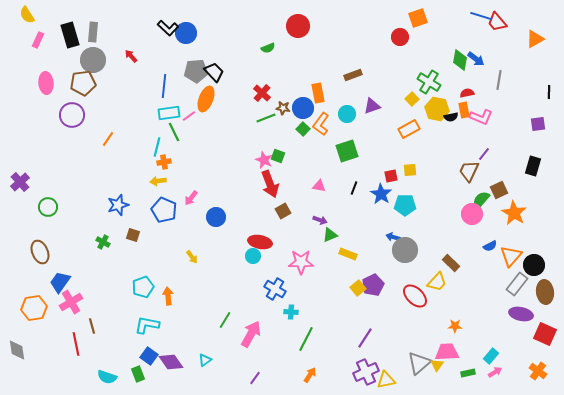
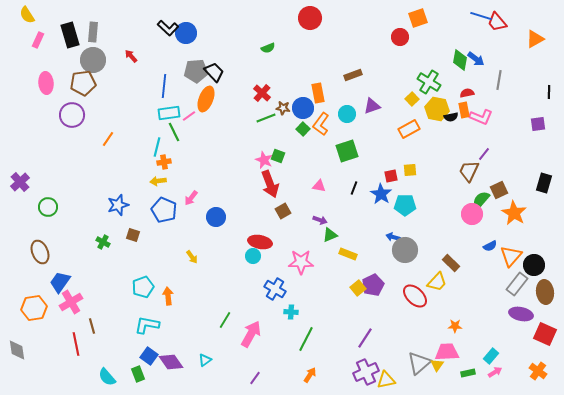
red circle at (298, 26): moved 12 px right, 8 px up
black rectangle at (533, 166): moved 11 px right, 17 px down
cyan semicircle at (107, 377): rotated 30 degrees clockwise
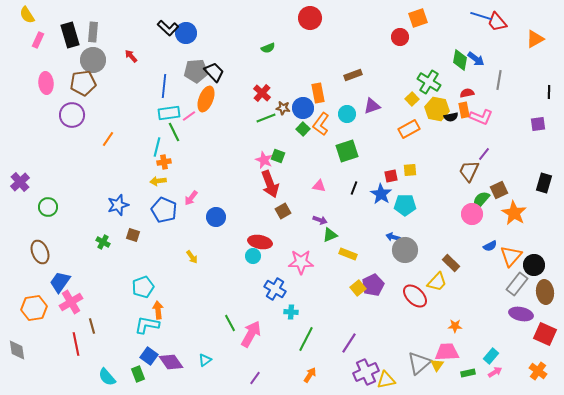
orange arrow at (168, 296): moved 10 px left, 14 px down
green line at (225, 320): moved 5 px right, 3 px down; rotated 60 degrees counterclockwise
purple line at (365, 338): moved 16 px left, 5 px down
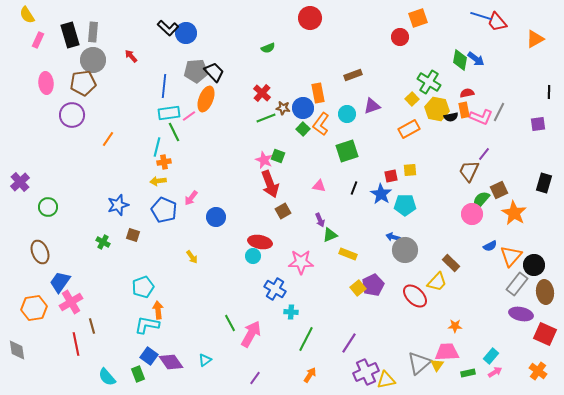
gray line at (499, 80): moved 32 px down; rotated 18 degrees clockwise
purple arrow at (320, 220): rotated 48 degrees clockwise
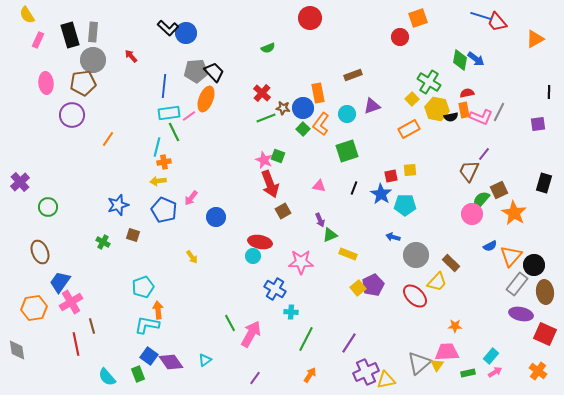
gray circle at (405, 250): moved 11 px right, 5 px down
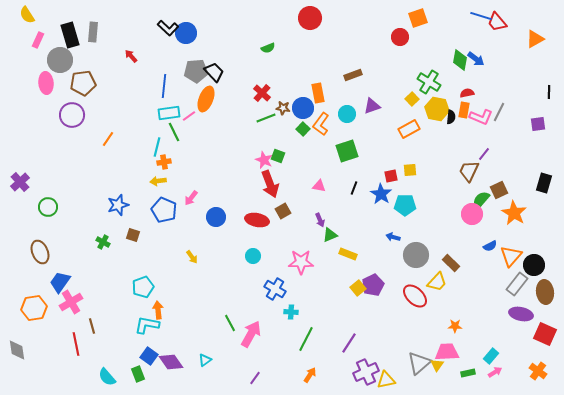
gray circle at (93, 60): moved 33 px left
orange rectangle at (464, 110): rotated 21 degrees clockwise
black semicircle at (451, 117): rotated 72 degrees counterclockwise
red ellipse at (260, 242): moved 3 px left, 22 px up
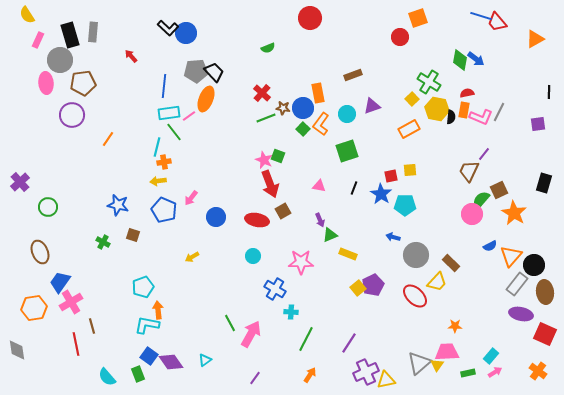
green line at (174, 132): rotated 12 degrees counterclockwise
blue star at (118, 205): rotated 30 degrees clockwise
yellow arrow at (192, 257): rotated 96 degrees clockwise
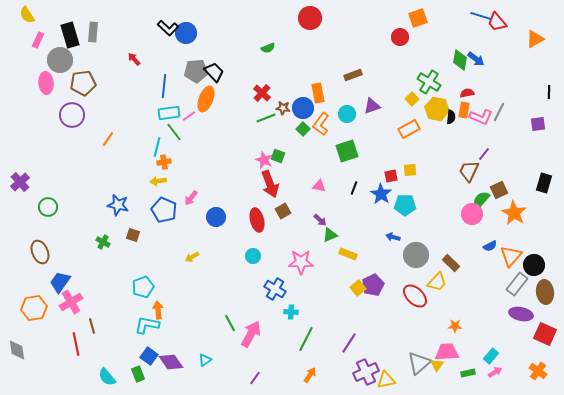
red arrow at (131, 56): moved 3 px right, 3 px down
red ellipse at (257, 220): rotated 65 degrees clockwise
purple arrow at (320, 220): rotated 24 degrees counterclockwise
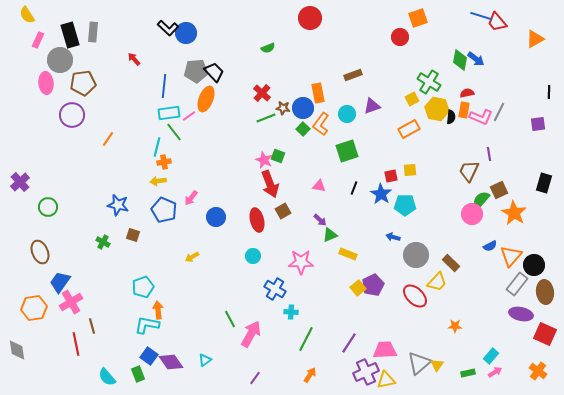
yellow square at (412, 99): rotated 16 degrees clockwise
purple line at (484, 154): moved 5 px right; rotated 48 degrees counterclockwise
green line at (230, 323): moved 4 px up
pink trapezoid at (447, 352): moved 62 px left, 2 px up
